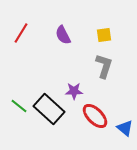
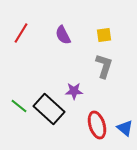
red ellipse: moved 2 px right, 9 px down; rotated 28 degrees clockwise
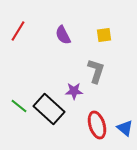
red line: moved 3 px left, 2 px up
gray L-shape: moved 8 px left, 5 px down
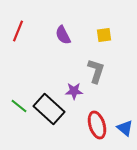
red line: rotated 10 degrees counterclockwise
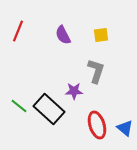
yellow square: moved 3 px left
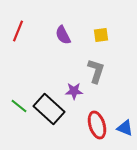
blue triangle: rotated 18 degrees counterclockwise
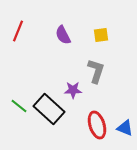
purple star: moved 1 px left, 1 px up
